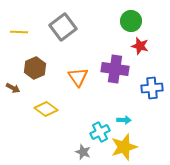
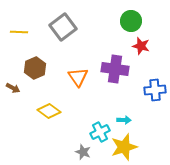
red star: moved 1 px right
blue cross: moved 3 px right, 2 px down
yellow diamond: moved 3 px right, 2 px down
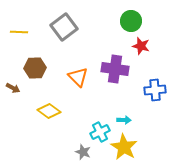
gray square: moved 1 px right
brown hexagon: rotated 20 degrees clockwise
orange triangle: rotated 10 degrees counterclockwise
yellow star: rotated 24 degrees counterclockwise
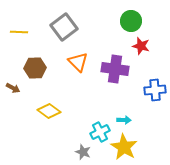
orange triangle: moved 15 px up
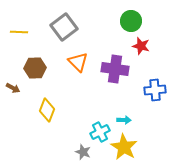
yellow diamond: moved 2 px left, 1 px up; rotated 75 degrees clockwise
